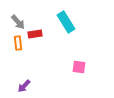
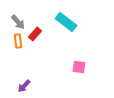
cyan rectangle: rotated 20 degrees counterclockwise
red rectangle: rotated 40 degrees counterclockwise
orange rectangle: moved 2 px up
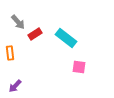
cyan rectangle: moved 16 px down
red rectangle: rotated 16 degrees clockwise
orange rectangle: moved 8 px left, 12 px down
purple arrow: moved 9 px left
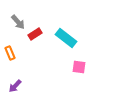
orange rectangle: rotated 16 degrees counterclockwise
